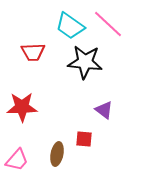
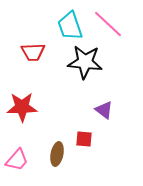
cyan trapezoid: rotated 36 degrees clockwise
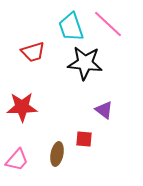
cyan trapezoid: moved 1 px right, 1 px down
red trapezoid: rotated 15 degrees counterclockwise
black star: moved 1 px down
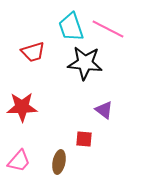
pink line: moved 5 px down; rotated 16 degrees counterclockwise
brown ellipse: moved 2 px right, 8 px down
pink trapezoid: moved 2 px right, 1 px down
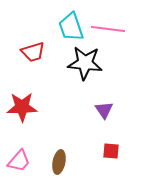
pink line: rotated 20 degrees counterclockwise
purple triangle: rotated 18 degrees clockwise
red square: moved 27 px right, 12 px down
